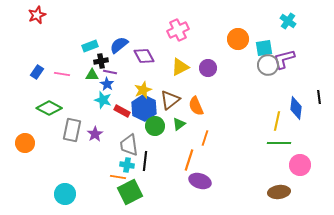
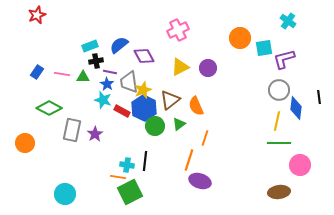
orange circle at (238, 39): moved 2 px right, 1 px up
black cross at (101, 61): moved 5 px left
gray circle at (268, 65): moved 11 px right, 25 px down
green triangle at (92, 75): moved 9 px left, 2 px down
gray trapezoid at (129, 145): moved 63 px up
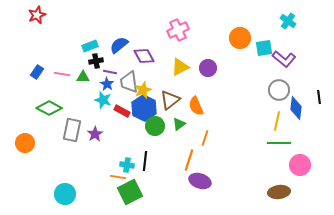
purple L-shape at (284, 59): rotated 125 degrees counterclockwise
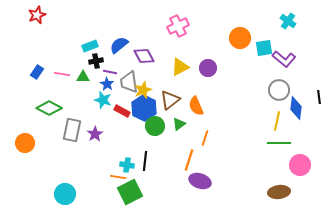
pink cross at (178, 30): moved 4 px up
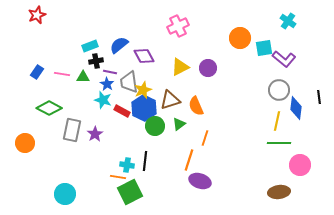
brown triangle at (170, 100): rotated 20 degrees clockwise
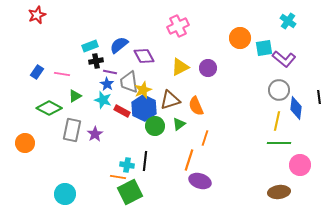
green triangle at (83, 77): moved 8 px left, 19 px down; rotated 32 degrees counterclockwise
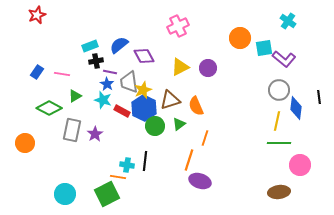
green square at (130, 192): moved 23 px left, 2 px down
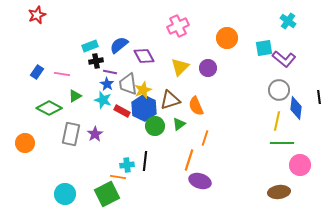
orange circle at (240, 38): moved 13 px left
yellow triangle at (180, 67): rotated 18 degrees counterclockwise
gray trapezoid at (129, 82): moved 1 px left, 2 px down
gray rectangle at (72, 130): moved 1 px left, 4 px down
green line at (279, 143): moved 3 px right
cyan cross at (127, 165): rotated 16 degrees counterclockwise
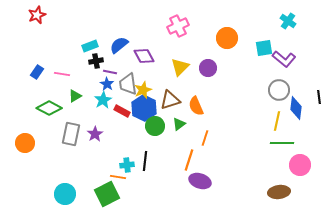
cyan star at (103, 100): rotated 24 degrees clockwise
